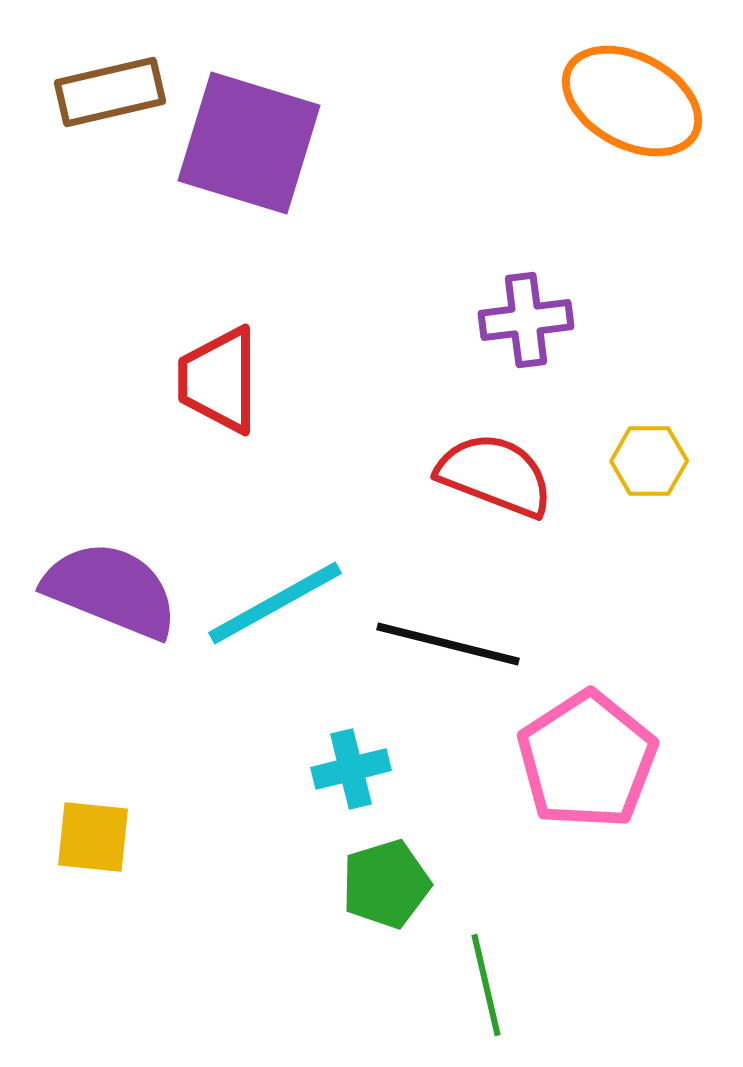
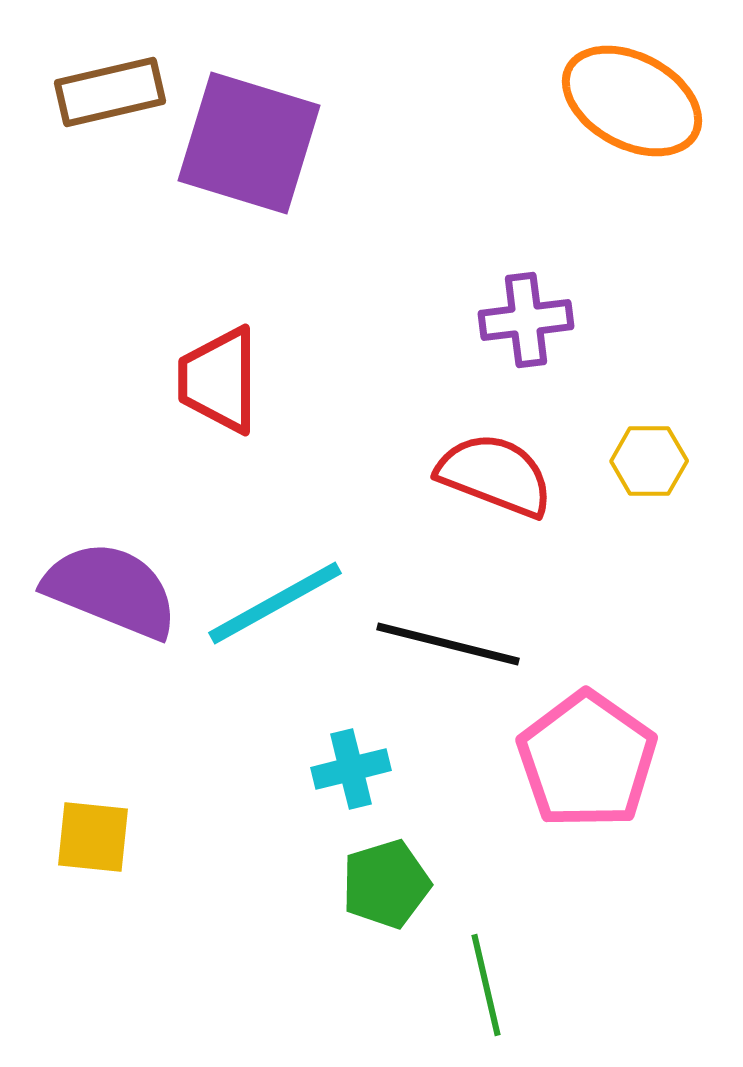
pink pentagon: rotated 4 degrees counterclockwise
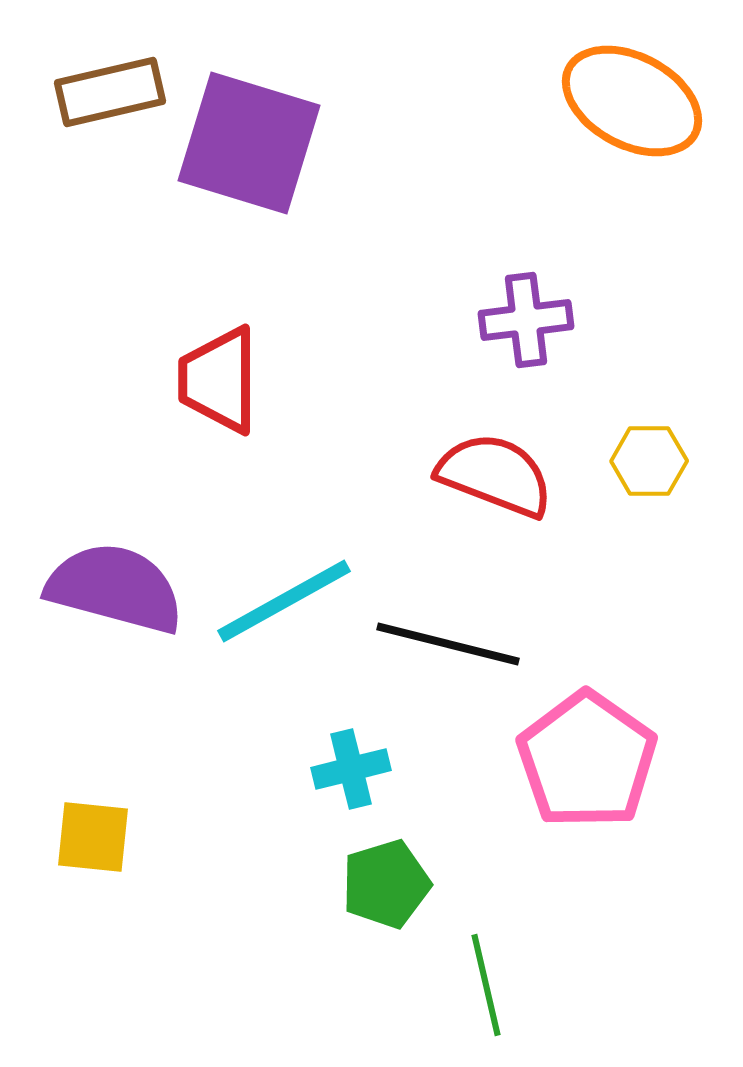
purple semicircle: moved 4 px right, 2 px up; rotated 7 degrees counterclockwise
cyan line: moved 9 px right, 2 px up
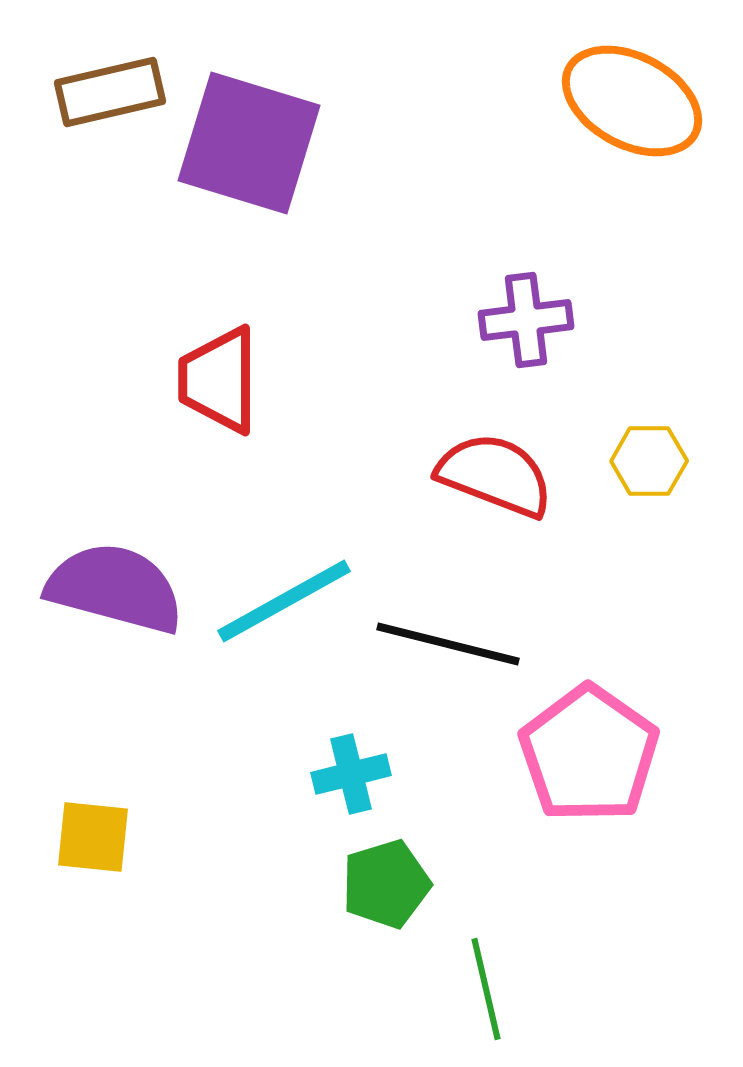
pink pentagon: moved 2 px right, 6 px up
cyan cross: moved 5 px down
green line: moved 4 px down
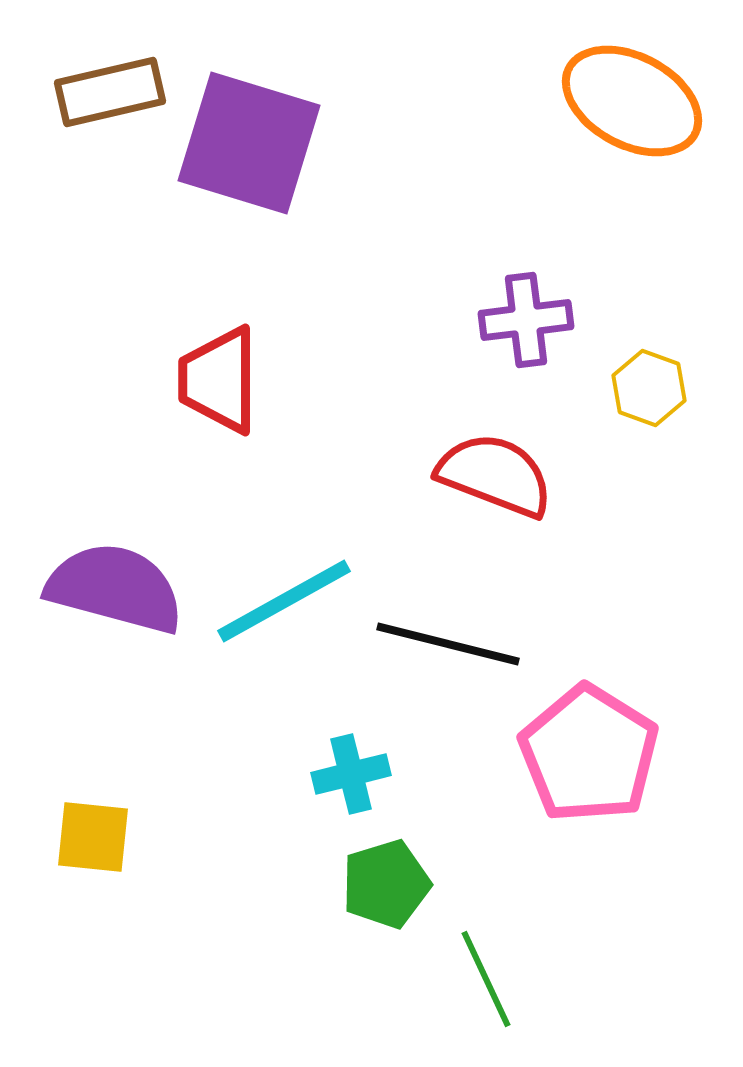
yellow hexagon: moved 73 px up; rotated 20 degrees clockwise
pink pentagon: rotated 3 degrees counterclockwise
green line: moved 10 px up; rotated 12 degrees counterclockwise
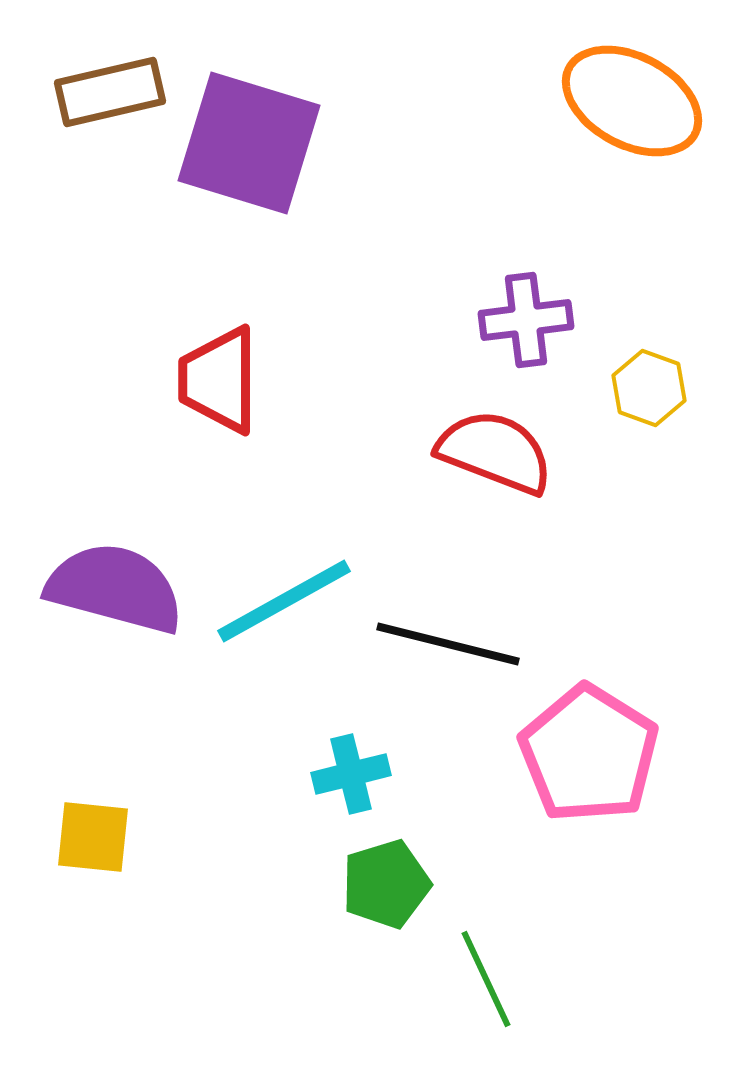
red semicircle: moved 23 px up
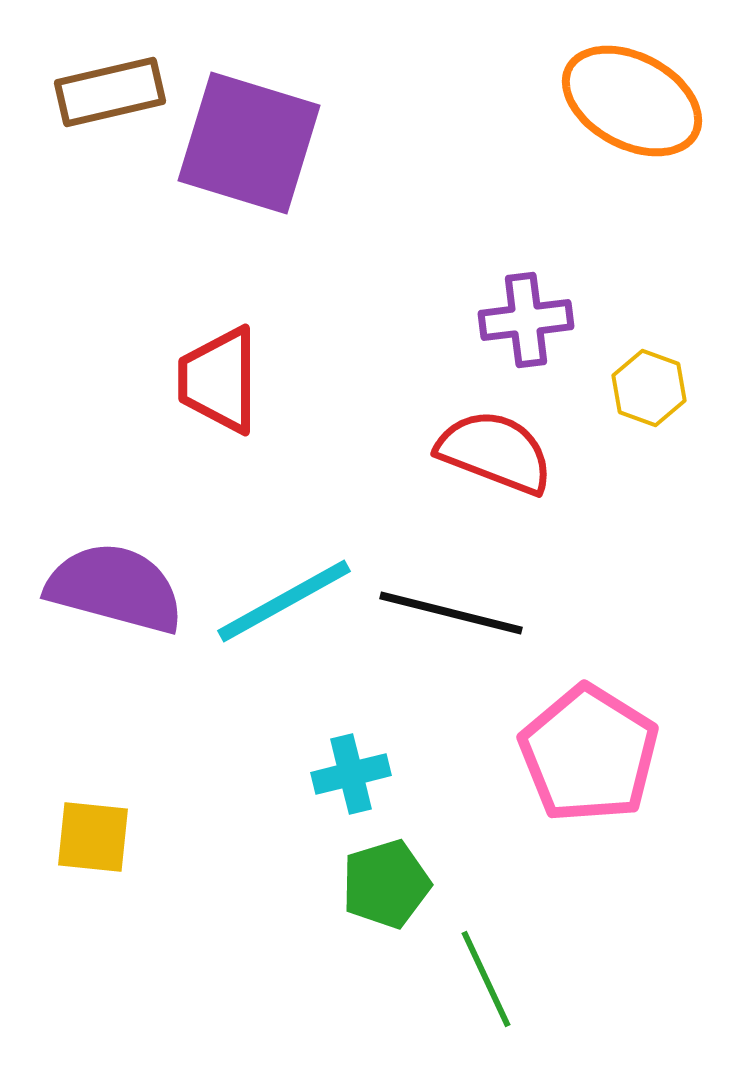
black line: moved 3 px right, 31 px up
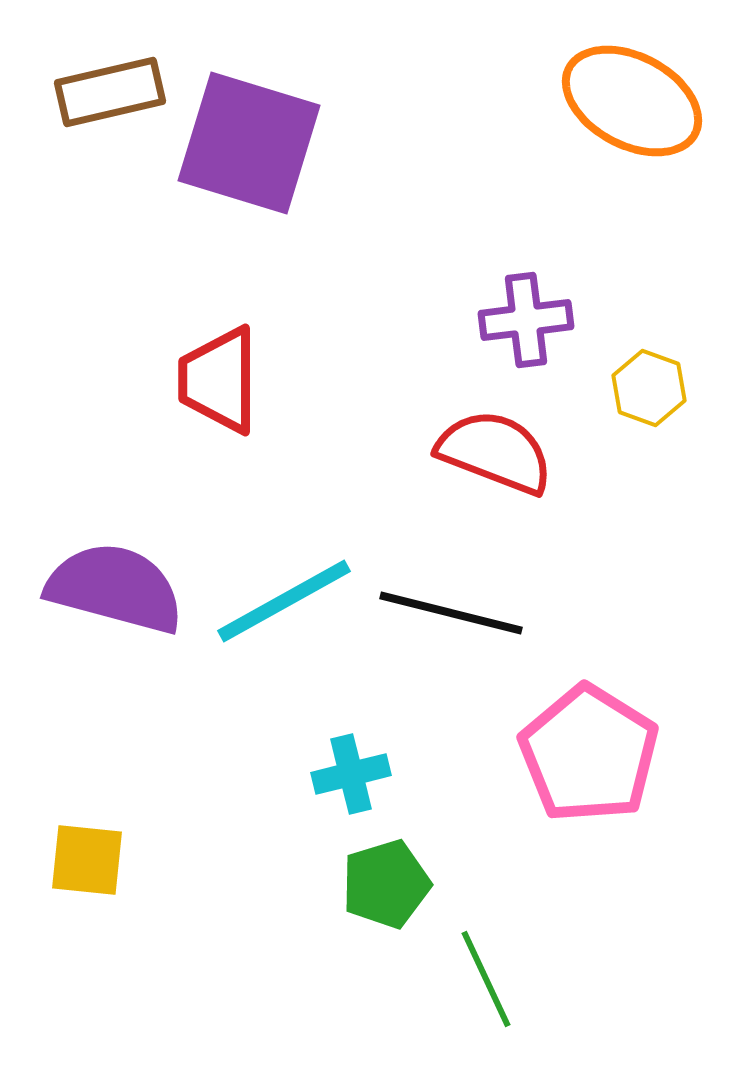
yellow square: moved 6 px left, 23 px down
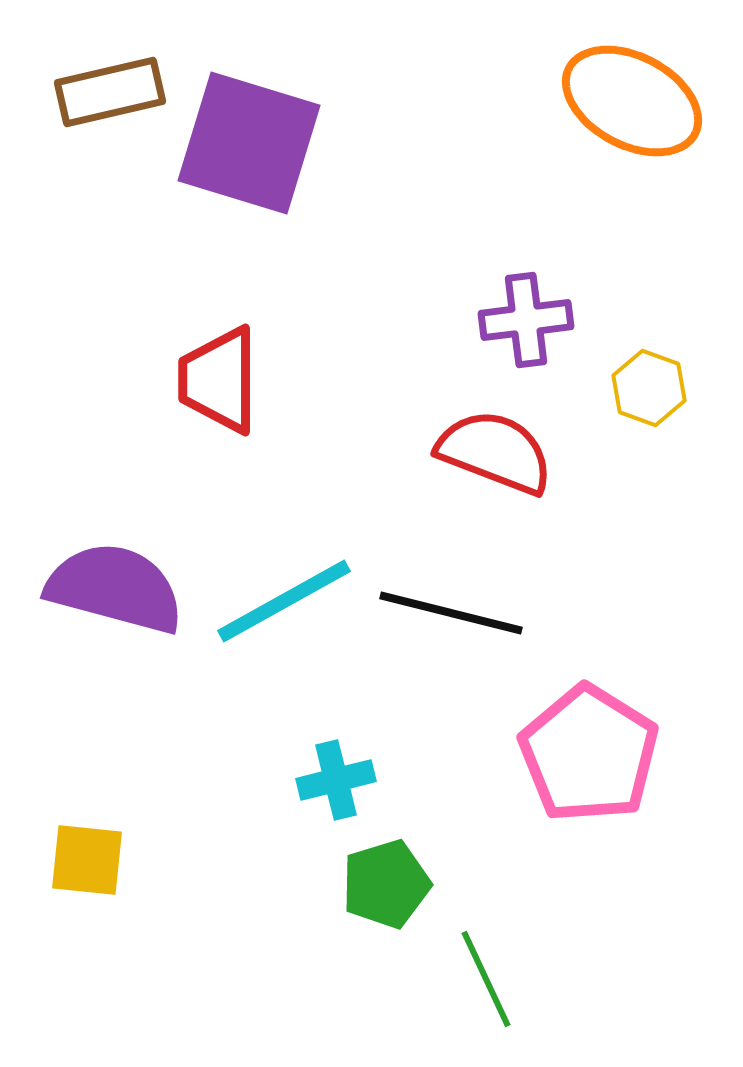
cyan cross: moved 15 px left, 6 px down
